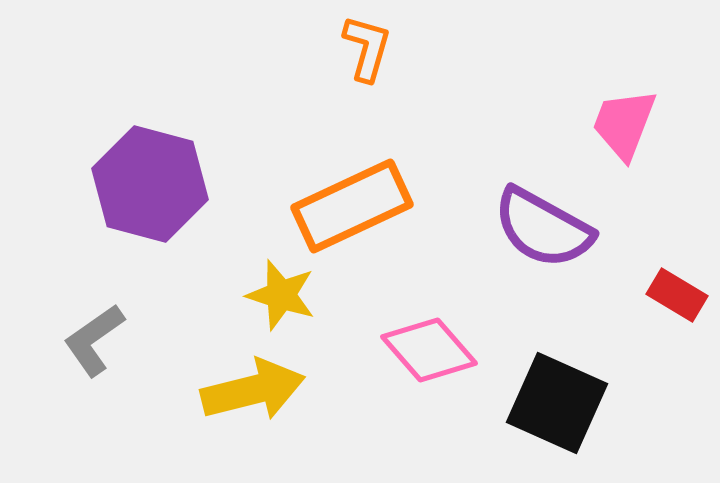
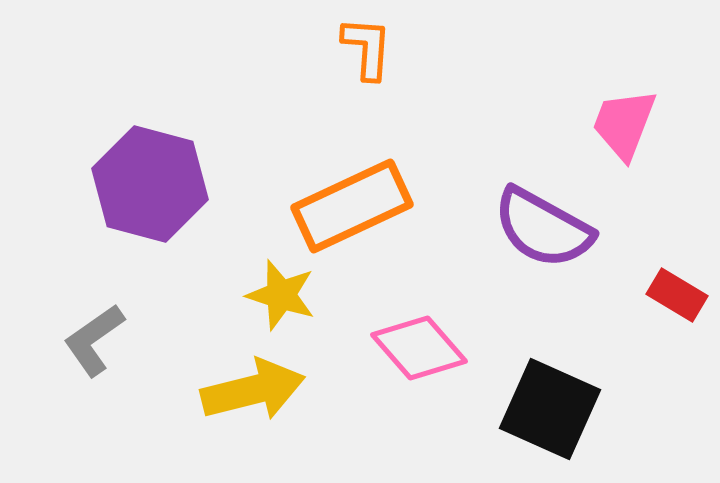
orange L-shape: rotated 12 degrees counterclockwise
pink diamond: moved 10 px left, 2 px up
black square: moved 7 px left, 6 px down
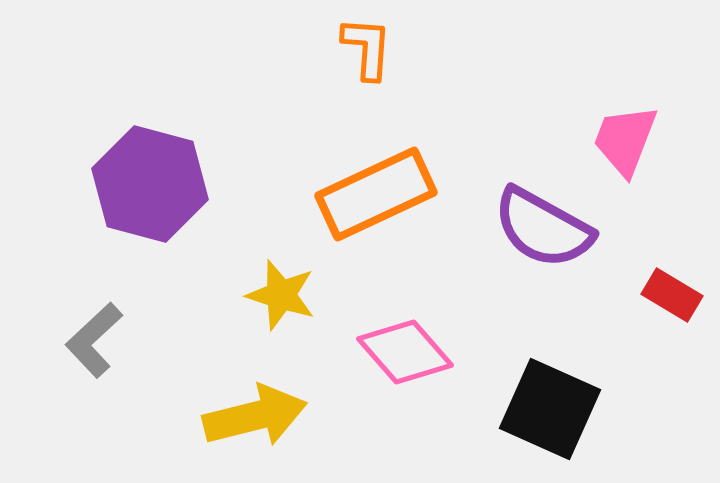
pink trapezoid: moved 1 px right, 16 px down
orange rectangle: moved 24 px right, 12 px up
red rectangle: moved 5 px left
gray L-shape: rotated 8 degrees counterclockwise
pink diamond: moved 14 px left, 4 px down
yellow arrow: moved 2 px right, 26 px down
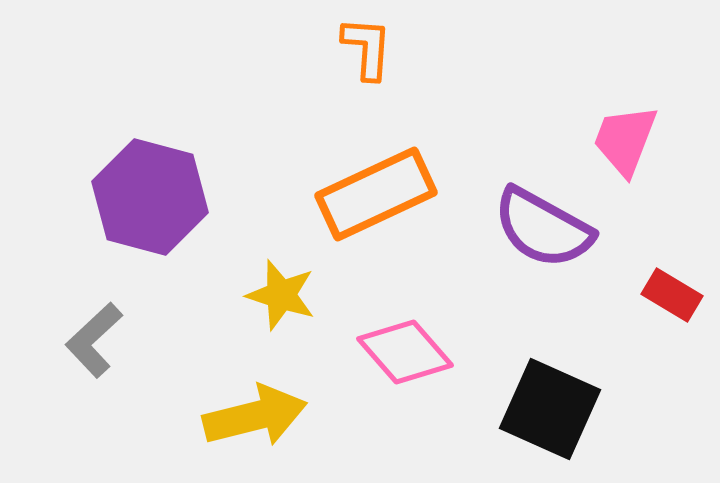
purple hexagon: moved 13 px down
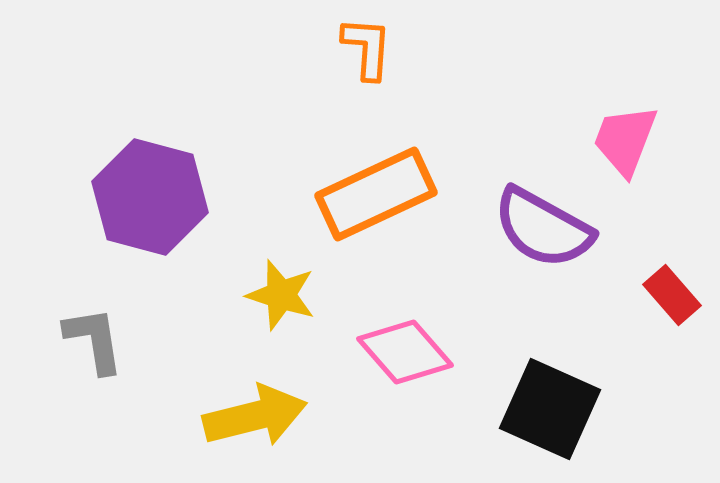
red rectangle: rotated 18 degrees clockwise
gray L-shape: rotated 124 degrees clockwise
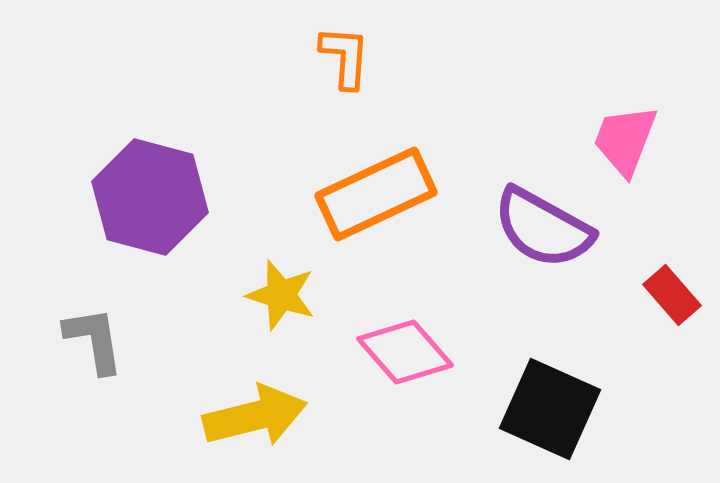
orange L-shape: moved 22 px left, 9 px down
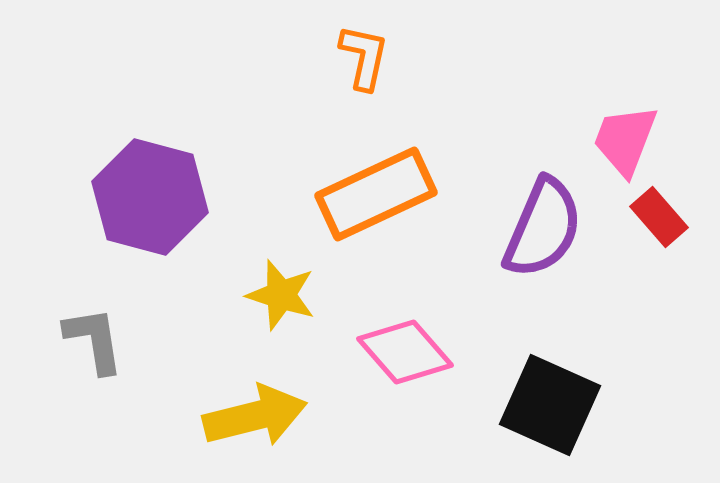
orange L-shape: moved 19 px right; rotated 8 degrees clockwise
purple semicircle: rotated 96 degrees counterclockwise
red rectangle: moved 13 px left, 78 px up
black square: moved 4 px up
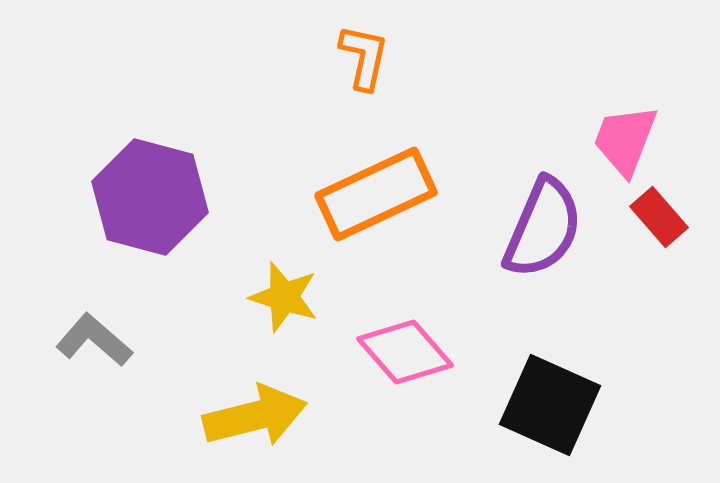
yellow star: moved 3 px right, 2 px down
gray L-shape: rotated 40 degrees counterclockwise
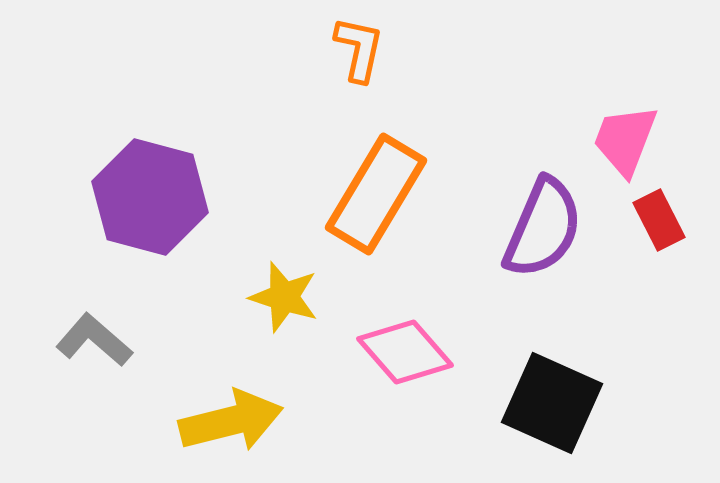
orange L-shape: moved 5 px left, 8 px up
orange rectangle: rotated 34 degrees counterclockwise
red rectangle: moved 3 px down; rotated 14 degrees clockwise
black square: moved 2 px right, 2 px up
yellow arrow: moved 24 px left, 5 px down
